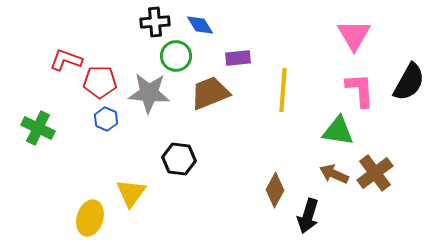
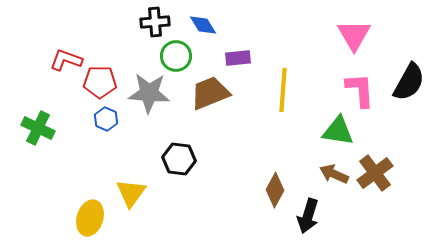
blue diamond: moved 3 px right
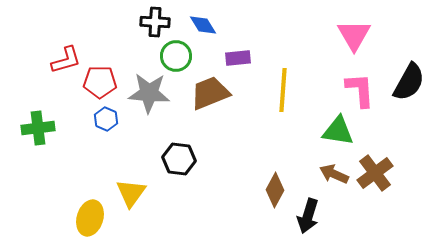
black cross: rotated 8 degrees clockwise
red L-shape: rotated 144 degrees clockwise
green cross: rotated 32 degrees counterclockwise
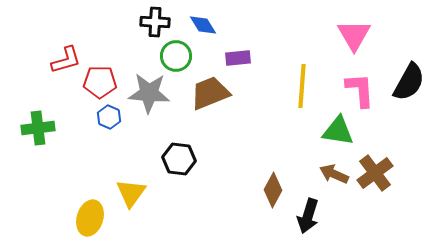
yellow line: moved 19 px right, 4 px up
blue hexagon: moved 3 px right, 2 px up
brown diamond: moved 2 px left
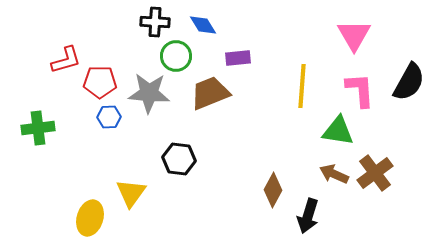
blue hexagon: rotated 25 degrees counterclockwise
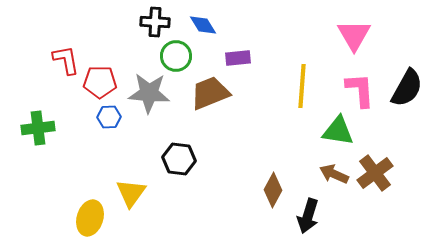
red L-shape: rotated 84 degrees counterclockwise
black semicircle: moved 2 px left, 6 px down
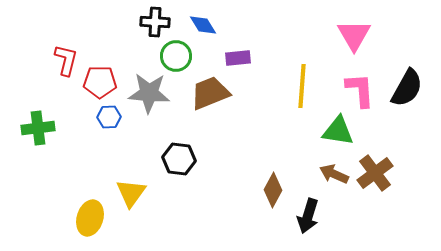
red L-shape: rotated 24 degrees clockwise
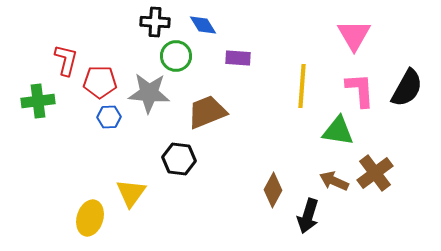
purple rectangle: rotated 10 degrees clockwise
brown trapezoid: moved 3 px left, 19 px down
green cross: moved 27 px up
brown arrow: moved 7 px down
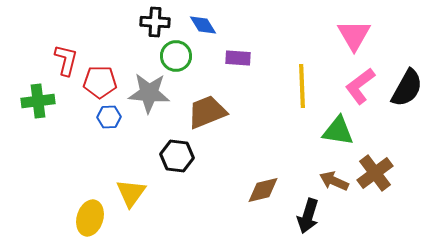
yellow line: rotated 6 degrees counterclockwise
pink L-shape: moved 4 px up; rotated 123 degrees counterclockwise
black hexagon: moved 2 px left, 3 px up
brown diamond: moved 10 px left; rotated 48 degrees clockwise
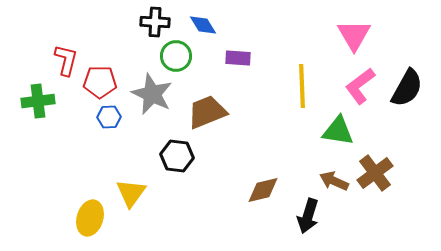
gray star: moved 3 px right, 1 px down; rotated 21 degrees clockwise
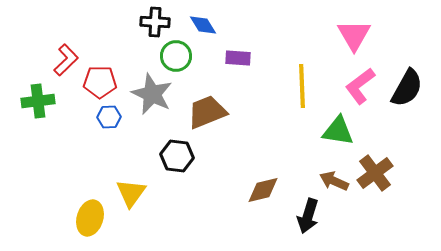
red L-shape: rotated 32 degrees clockwise
